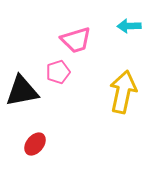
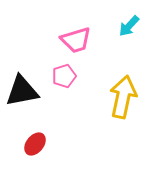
cyan arrow: rotated 45 degrees counterclockwise
pink pentagon: moved 6 px right, 4 px down
yellow arrow: moved 5 px down
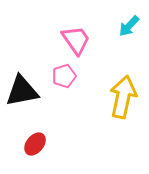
pink trapezoid: rotated 108 degrees counterclockwise
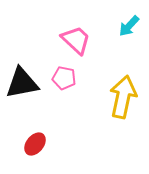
pink trapezoid: rotated 12 degrees counterclockwise
pink pentagon: moved 2 px down; rotated 30 degrees clockwise
black triangle: moved 8 px up
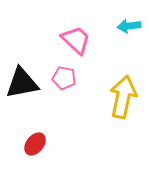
cyan arrow: rotated 40 degrees clockwise
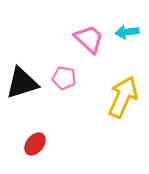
cyan arrow: moved 2 px left, 6 px down
pink trapezoid: moved 13 px right, 1 px up
black triangle: rotated 6 degrees counterclockwise
yellow arrow: rotated 12 degrees clockwise
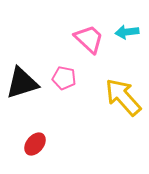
yellow arrow: rotated 66 degrees counterclockwise
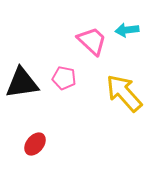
cyan arrow: moved 2 px up
pink trapezoid: moved 3 px right, 2 px down
black triangle: rotated 9 degrees clockwise
yellow arrow: moved 1 px right, 4 px up
